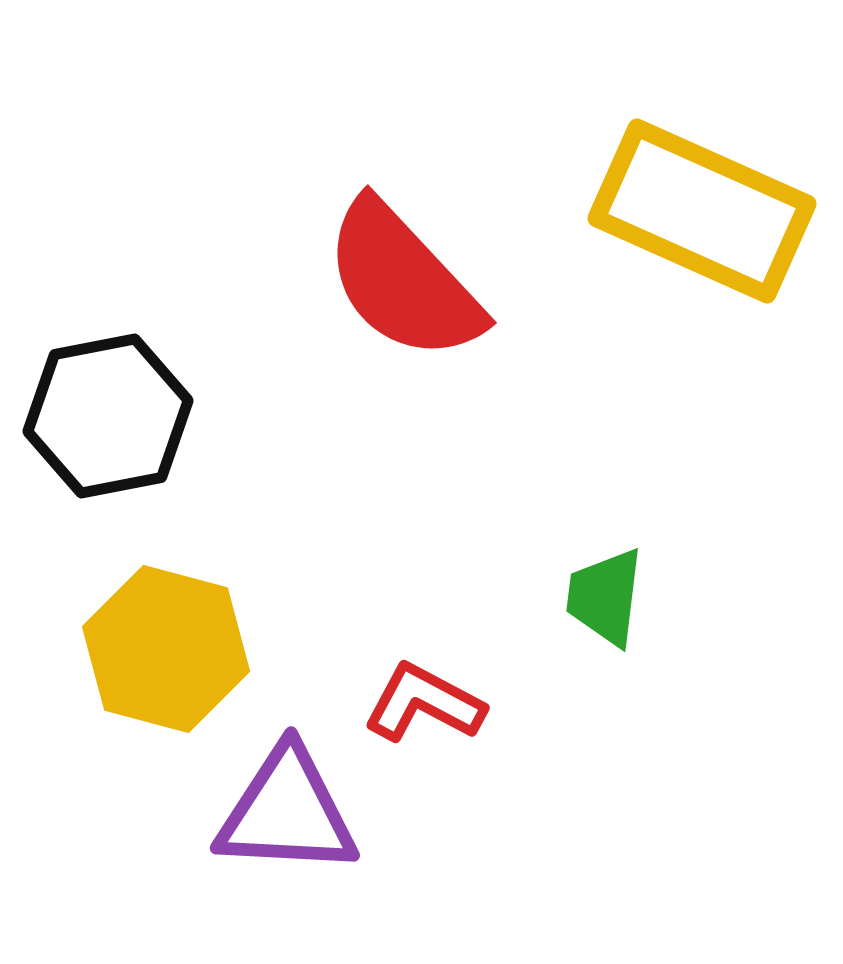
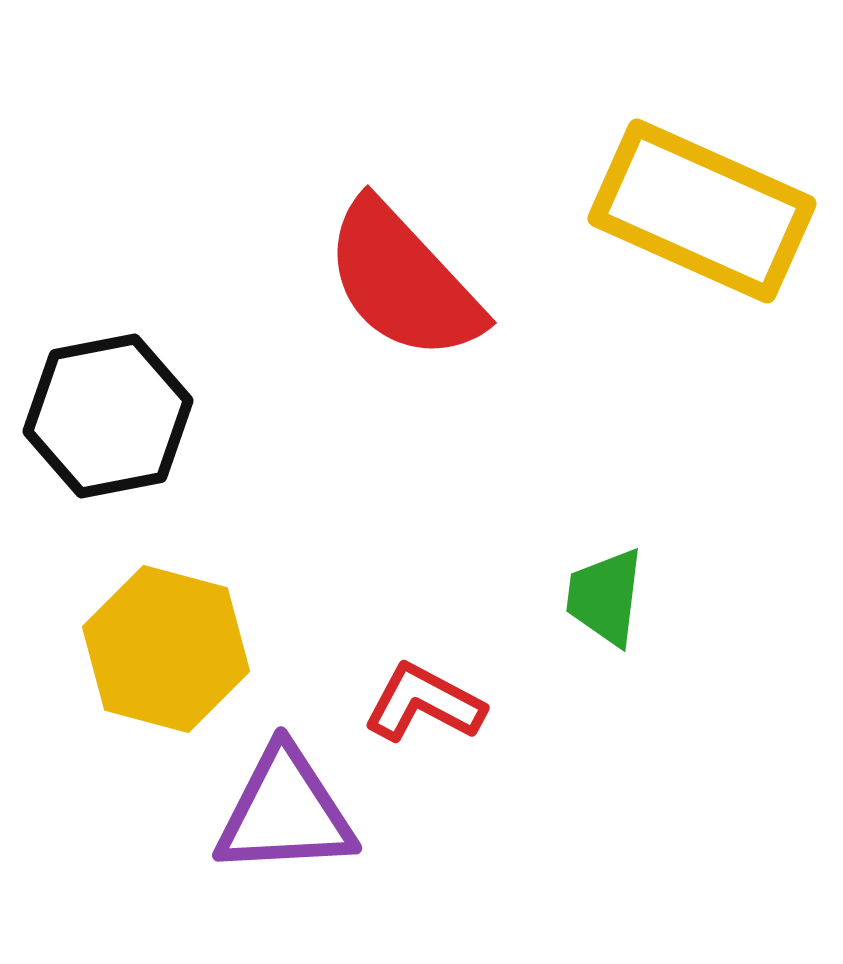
purple triangle: moved 2 px left; rotated 6 degrees counterclockwise
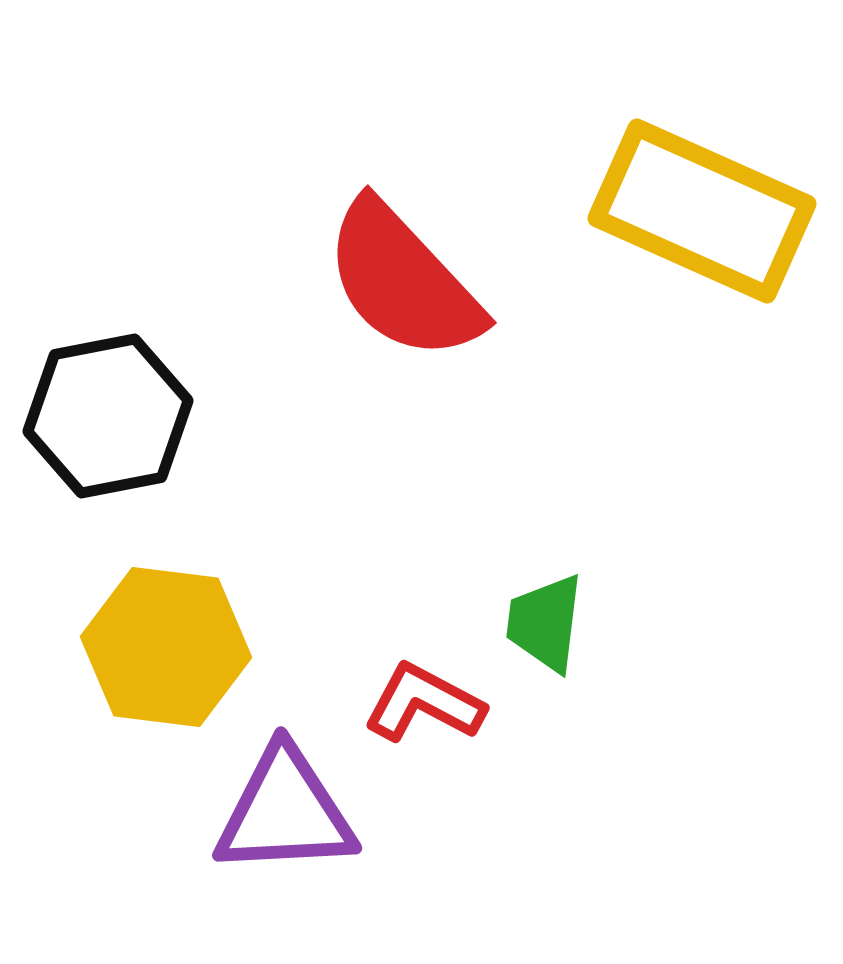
green trapezoid: moved 60 px left, 26 px down
yellow hexagon: moved 2 px up; rotated 8 degrees counterclockwise
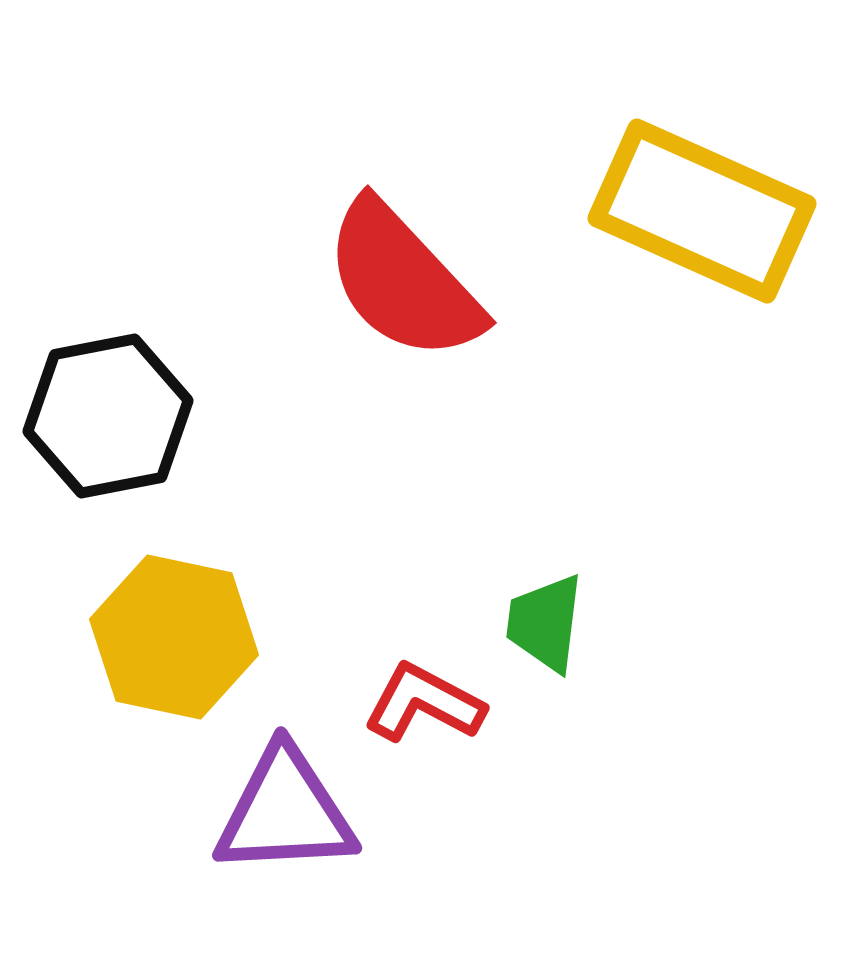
yellow hexagon: moved 8 px right, 10 px up; rotated 5 degrees clockwise
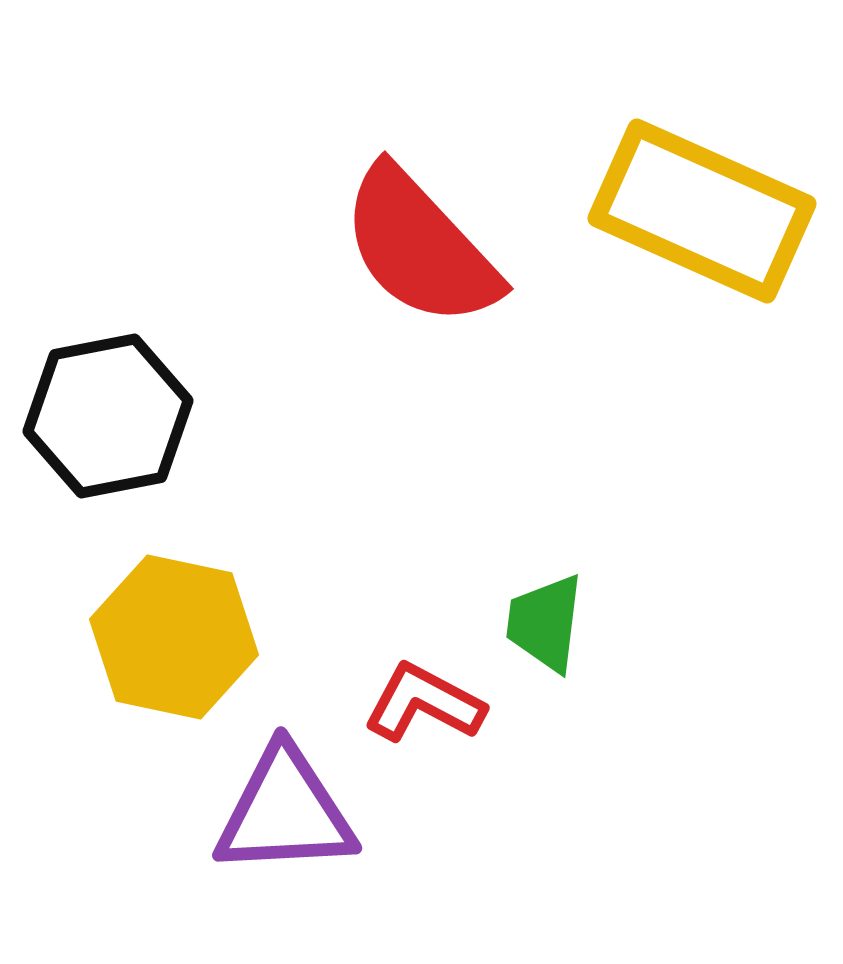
red semicircle: moved 17 px right, 34 px up
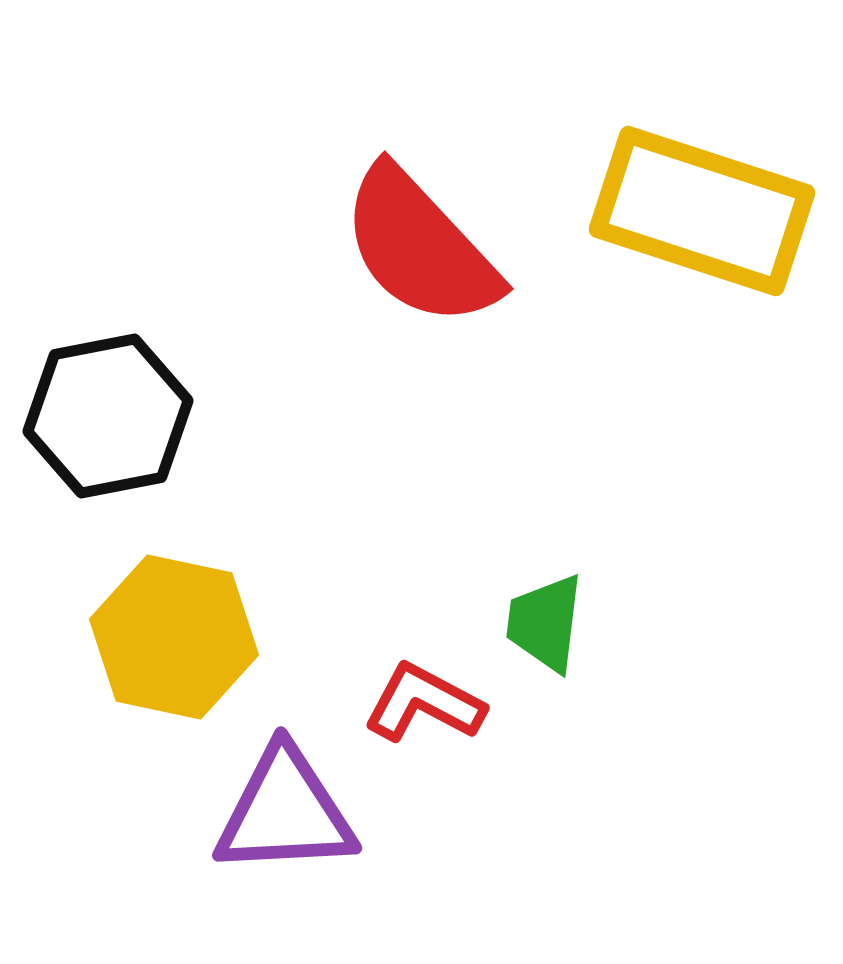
yellow rectangle: rotated 6 degrees counterclockwise
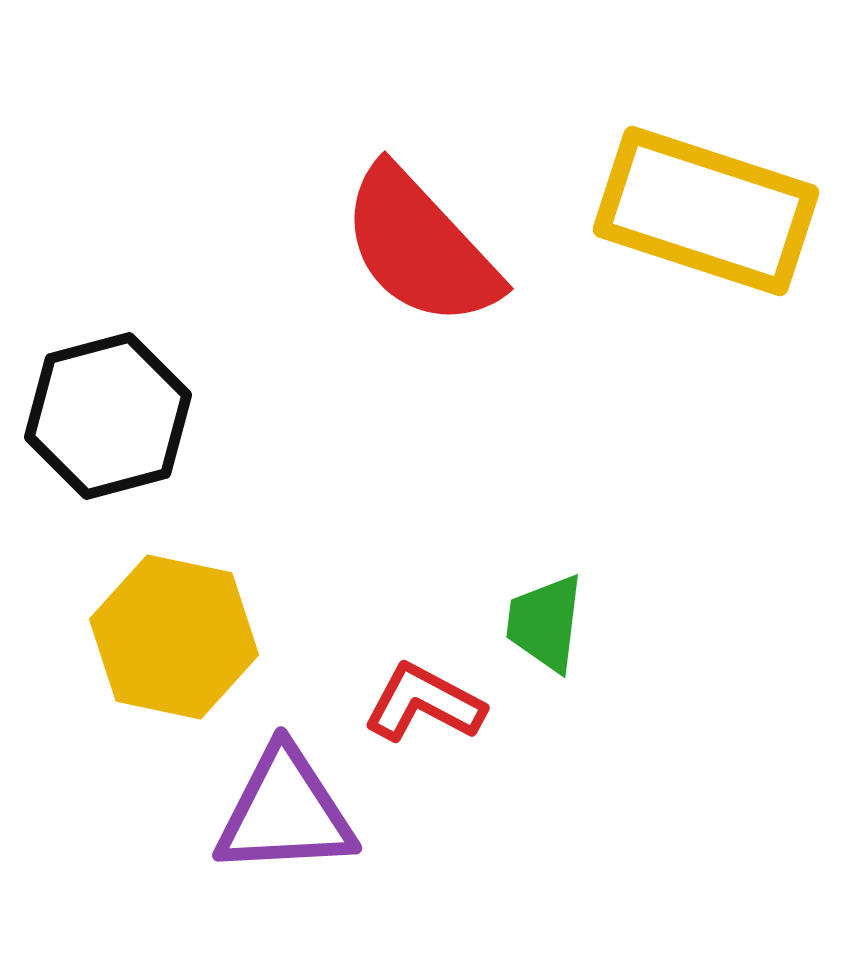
yellow rectangle: moved 4 px right
black hexagon: rotated 4 degrees counterclockwise
